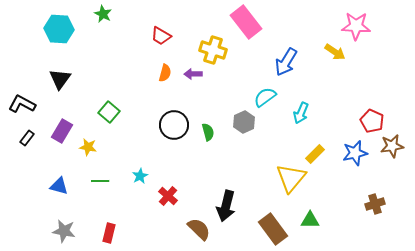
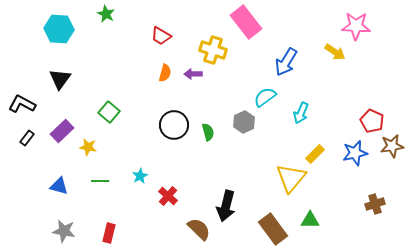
green star: moved 3 px right
purple rectangle: rotated 15 degrees clockwise
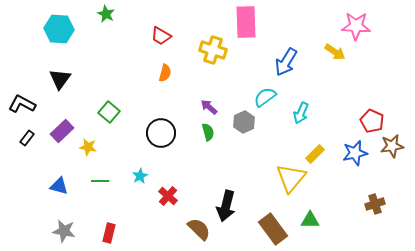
pink rectangle: rotated 36 degrees clockwise
purple arrow: moved 16 px right, 33 px down; rotated 42 degrees clockwise
black circle: moved 13 px left, 8 px down
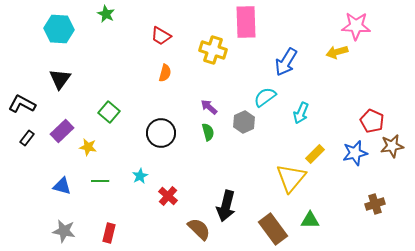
yellow arrow: moved 2 px right; rotated 130 degrees clockwise
blue triangle: moved 3 px right
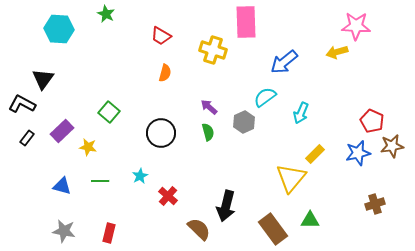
blue arrow: moved 2 px left; rotated 20 degrees clockwise
black triangle: moved 17 px left
blue star: moved 3 px right
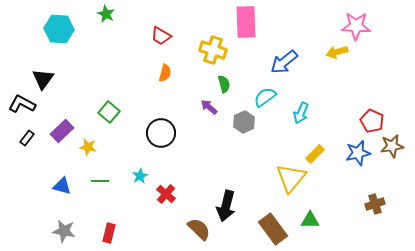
green semicircle: moved 16 px right, 48 px up
red cross: moved 2 px left, 2 px up
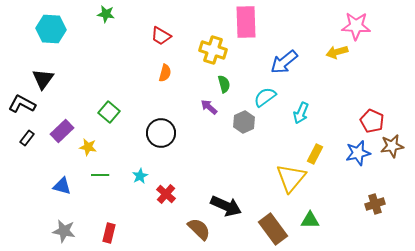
green star: rotated 18 degrees counterclockwise
cyan hexagon: moved 8 px left
yellow rectangle: rotated 18 degrees counterclockwise
green line: moved 6 px up
black arrow: rotated 80 degrees counterclockwise
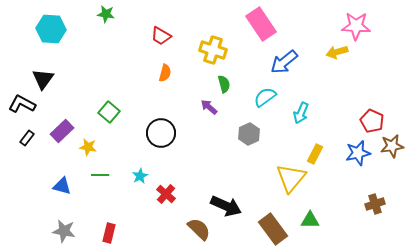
pink rectangle: moved 15 px right, 2 px down; rotated 32 degrees counterclockwise
gray hexagon: moved 5 px right, 12 px down
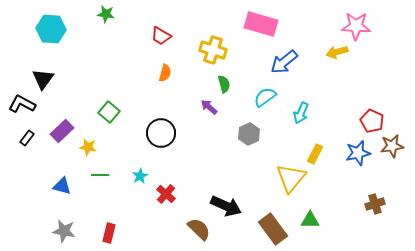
pink rectangle: rotated 40 degrees counterclockwise
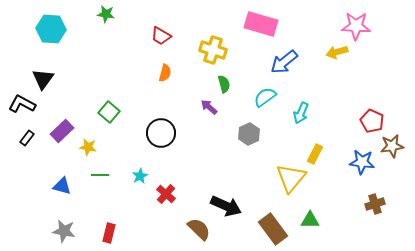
blue star: moved 4 px right, 9 px down; rotated 20 degrees clockwise
